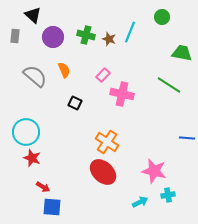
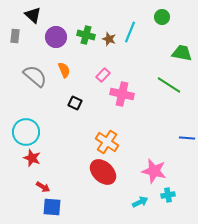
purple circle: moved 3 px right
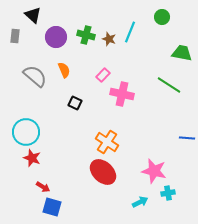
cyan cross: moved 2 px up
blue square: rotated 12 degrees clockwise
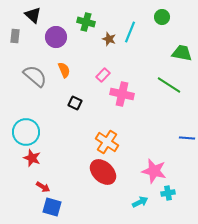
green cross: moved 13 px up
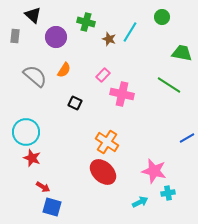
cyan line: rotated 10 degrees clockwise
orange semicircle: rotated 56 degrees clockwise
blue line: rotated 35 degrees counterclockwise
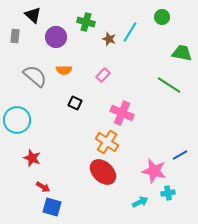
orange semicircle: rotated 56 degrees clockwise
pink cross: moved 19 px down; rotated 10 degrees clockwise
cyan circle: moved 9 px left, 12 px up
blue line: moved 7 px left, 17 px down
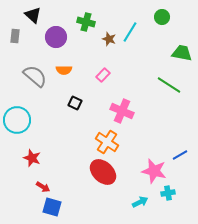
pink cross: moved 2 px up
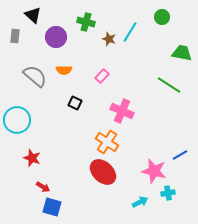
pink rectangle: moved 1 px left, 1 px down
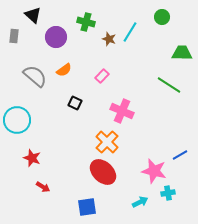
gray rectangle: moved 1 px left
green trapezoid: rotated 10 degrees counterclockwise
orange semicircle: rotated 35 degrees counterclockwise
orange cross: rotated 10 degrees clockwise
blue square: moved 35 px right; rotated 24 degrees counterclockwise
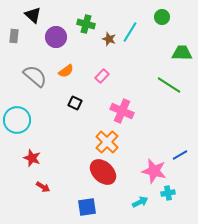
green cross: moved 2 px down
orange semicircle: moved 2 px right, 1 px down
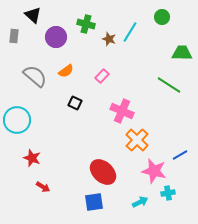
orange cross: moved 30 px right, 2 px up
blue square: moved 7 px right, 5 px up
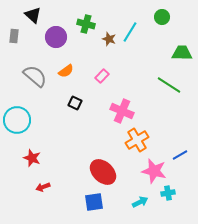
orange cross: rotated 15 degrees clockwise
red arrow: rotated 128 degrees clockwise
